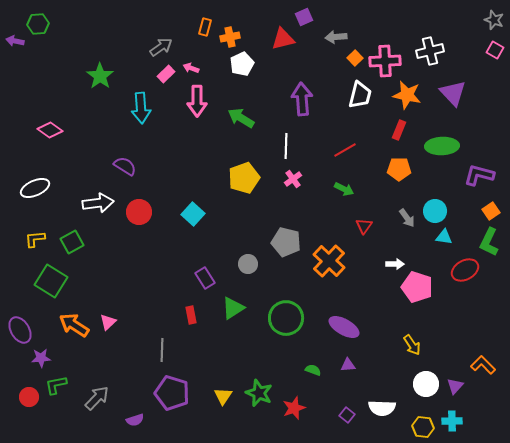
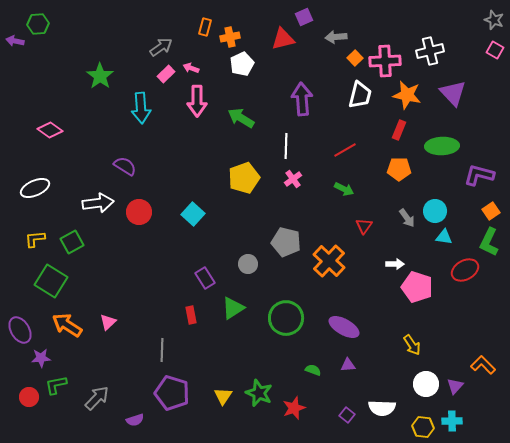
orange arrow at (74, 325): moved 7 px left
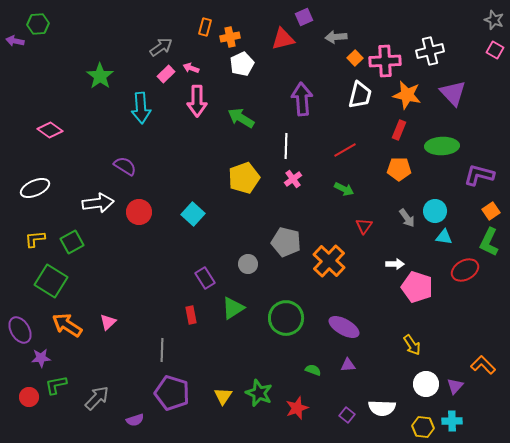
red star at (294, 408): moved 3 px right
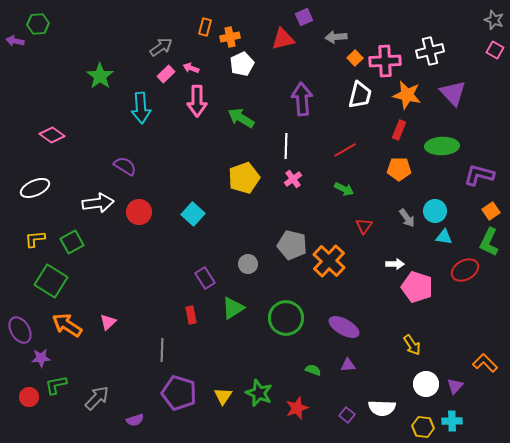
pink diamond at (50, 130): moved 2 px right, 5 px down
gray pentagon at (286, 242): moved 6 px right, 3 px down
orange L-shape at (483, 365): moved 2 px right, 2 px up
purple pentagon at (172, 393): moved 7 px right
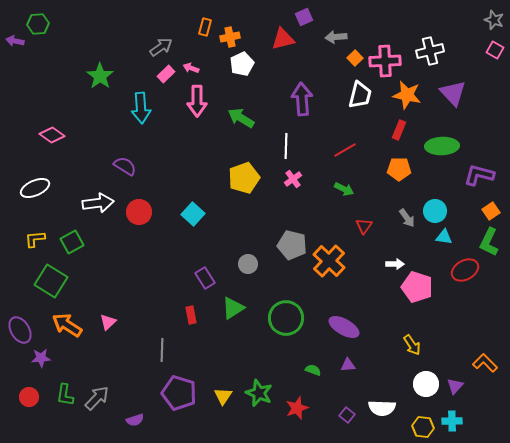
green L-shape at (56, 385): moved 9 px right, 10 px down; rotated 70 degrees counterclockwise
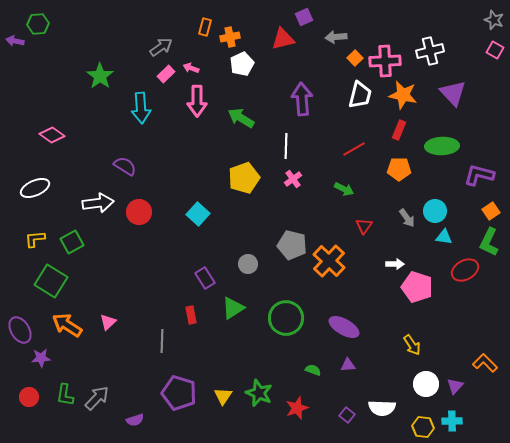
orange star at (407, 95): moved 4 px left
red line at (345, 150): moved 9 px right, 1 px up
cyan square at (193, 214): moved 5 px right
gray line at (162, 350): moved 9 px up
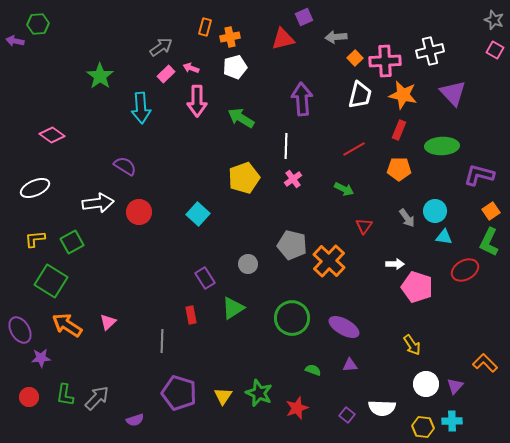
white pentagon at (242, 64): moved 7 px left, 3 px down; rotated 10 degrees clockwise
green circle at (286, 318): moved 6 px right
purple triangle at (348, 365): moved 2 px right
